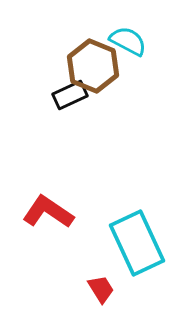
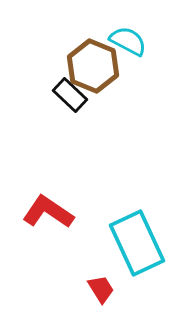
black rectangle: rotated 68 degrees clockwise
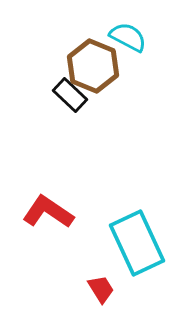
cyan semicircle: moved 4 px up
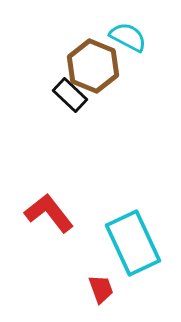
red L-shape: moved 1 px right, 1 px down; rotated 18 degrees clockwise
cyan rectangle: moved 4 px left
red trapezoid: rotated 12 degrees clockwise
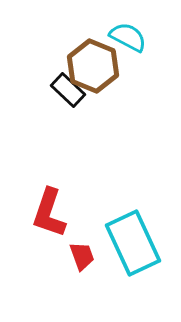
black rectangle: moved 2 px left, 5 px up
red L-shape: rotated 123 degrees counterclockwise
red trapezoid: moved 19 px left, 33 px up
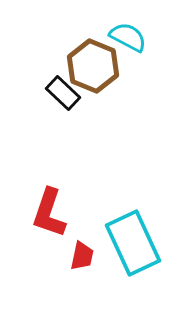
black rectangle: moved 5 px left, 3 px down
red trapezoid: rotated 32 degrees clockwise
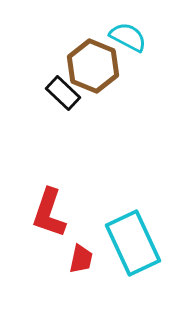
red trapezoid: moved 1 px left, 3 px down
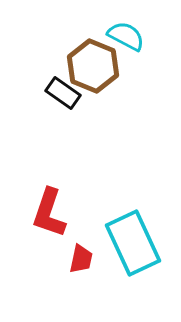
cyan semicircle: moved 2 px left, 1 px up
black rectangle: rotated 8 degrees counterclockwise
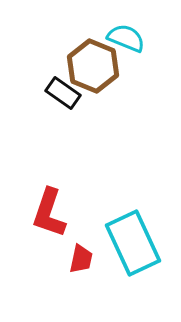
cyan semicircle: moved 2 px down; rotated 6 degrees counterclockwise
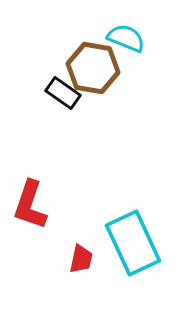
brown hexagon: moved 2 px down; rotated 12 degrees counterclockwise
red L-shape: moved 19 px left, 8 px up
